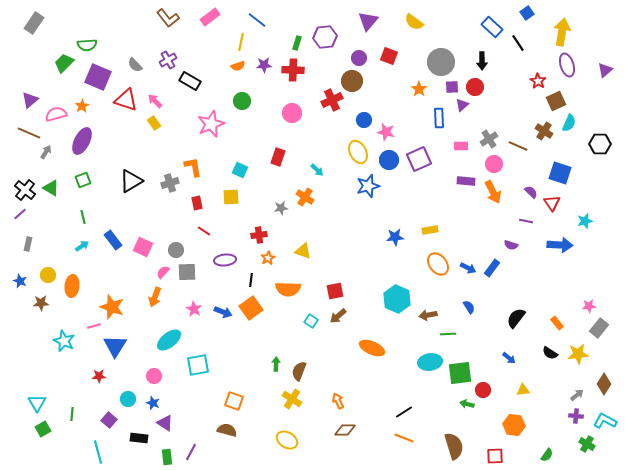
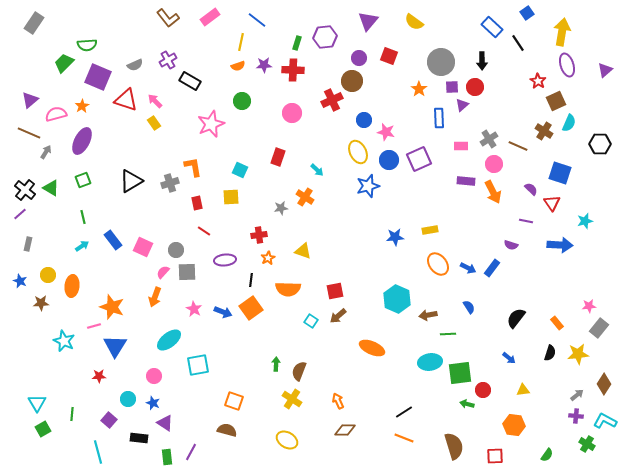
gray semicircle at (135, 65): rotated 70 degrees counterclockwise
purple semicircle at (531, 192): moved 3 px up
black semicircle at (550, 353): rotated 105 degrees counterclockwise
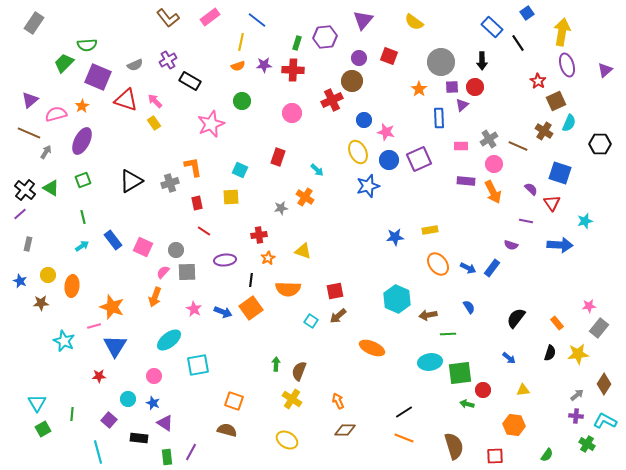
purple triangle at (368, 21): moved 5 px left, 1 px up
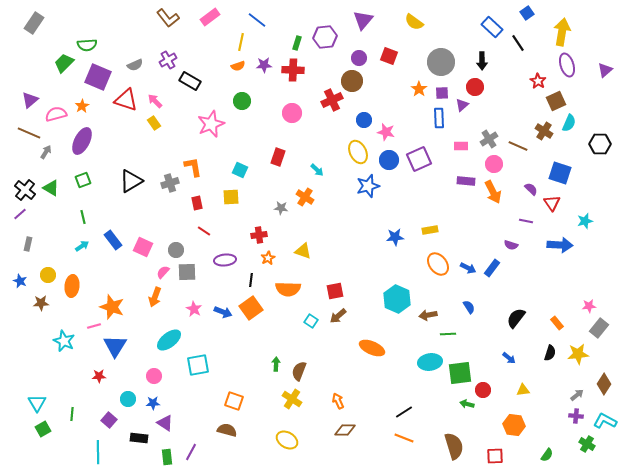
purple square at (452, 87): moved 10 px left, 6 px down
gray star at (281, 208): rotated 16 degrees clockwise
blue star at (153, 403): rotated 24 degrees counterclockwise
cyan line at (98, 452): rotated 15 degrees clockwise
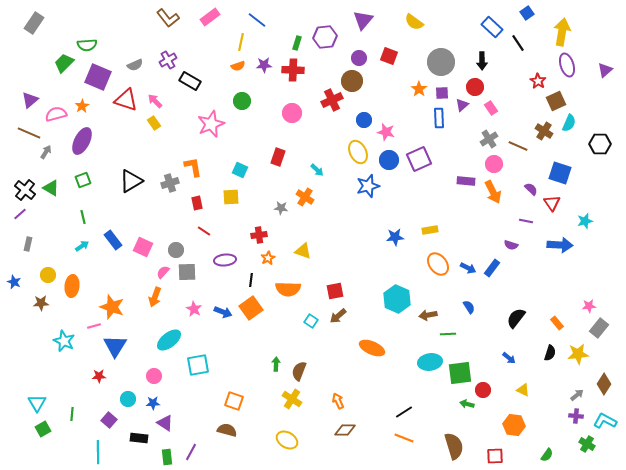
pink rectangle at (461, 146): moved 30 px right, 38 px up; rotated 56 degrees clockwise
blue star at (20, 281): moved 6 px left, 1 px down
yellow triangle at (523, 390): rotated 32 degrees clockwise
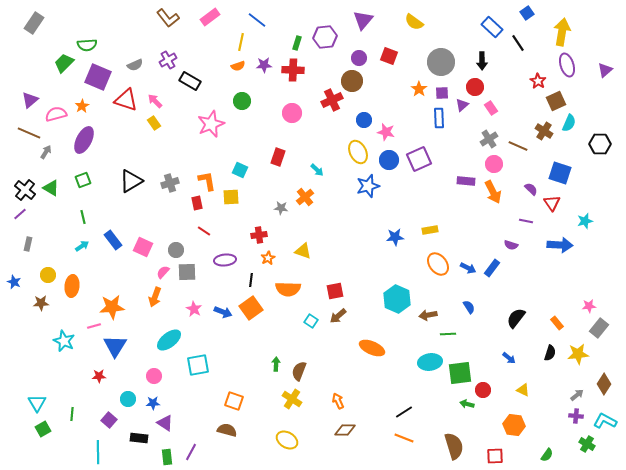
purple ellipse at (82, 141): moved 2 px right, 1 px up
orange L-shape at (193, 167): moved 14 px right, 14 px down
orange cross at (305, 197): rotated 18 degrees clockwise
orange star at (112, 307): rotated 25 degrees counterclockwise
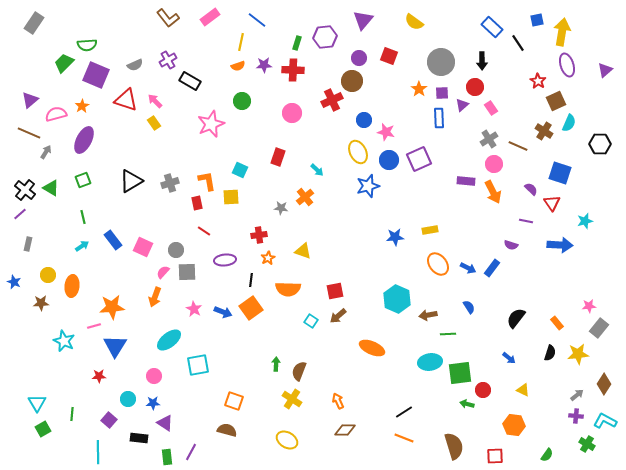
blue square at (527, 13): moved 10 px right, 7 px down; rotated 24 degrees clockwise
purple square at (98, 77): moved 2 px left, 2 px up
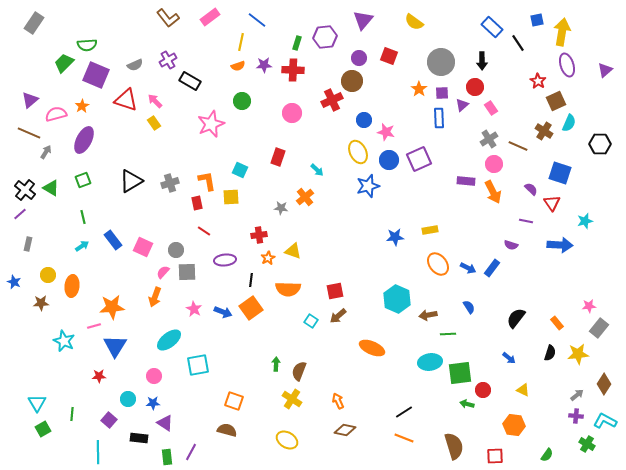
yellow triangle at (303, 251): moved 10 px left
brown diamond at (345, 430): rotated 10 degrees clockwise
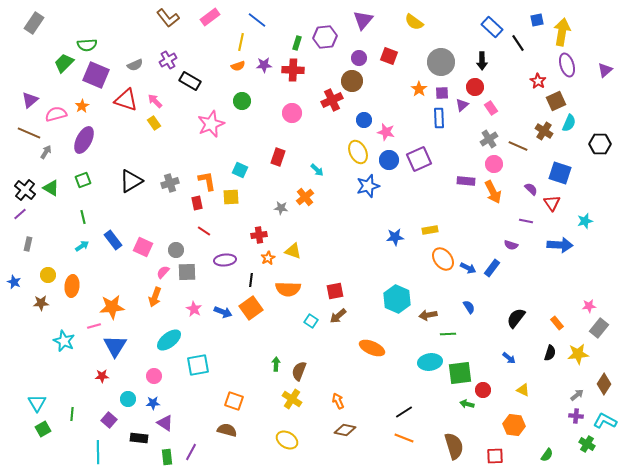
orange ellipse at (438, 264): moved 5 px right, 5 px up
red star at (99, 376): moved 3 px right
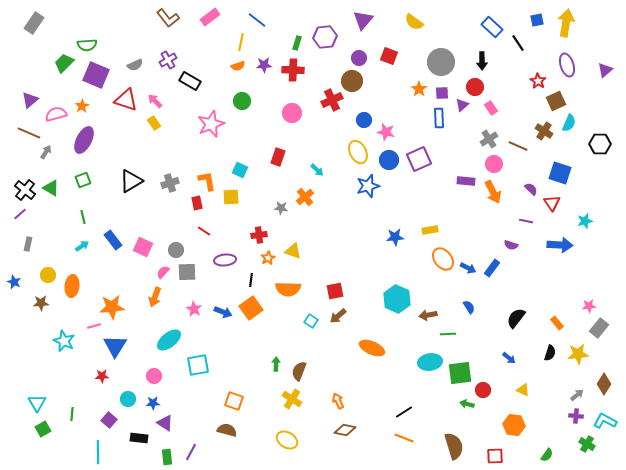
yellow arrow at (562, 32): moved 4 px right, 9 px up
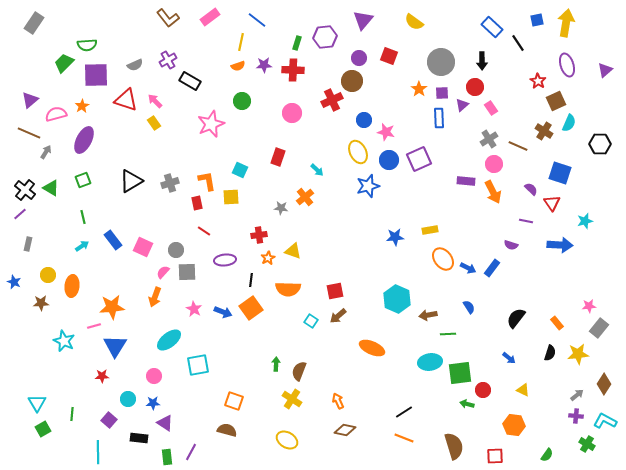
purple square at (96, 75): rotated 24 degrees counterclockwise
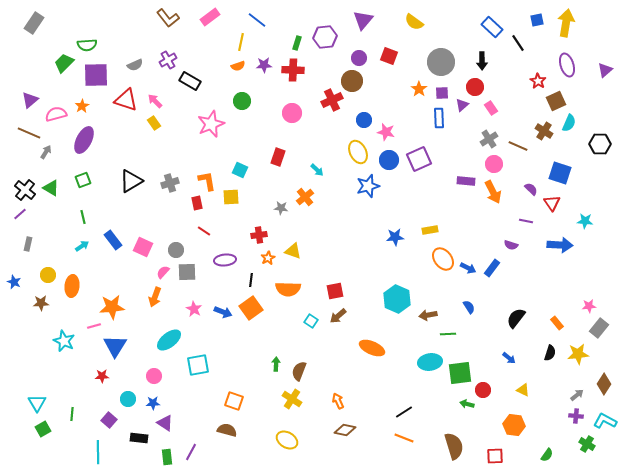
cyan star at (585, 221): rotated 21 degrees clockwise
